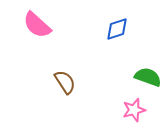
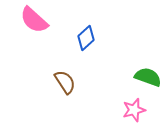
pink semicircle: moved 3 px left, 5 px up
blue diamond: moved 31 px left, 9 px down; rotated 25 degrees counterclockwise
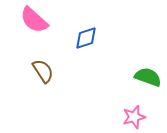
blue diamond: rotated 25 degrees clockwise
brown semicircle: moved 22 px left, 11 px up
pink star: moved 7 px down
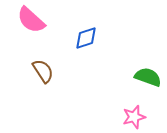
pink semicircle: moved 3 px left
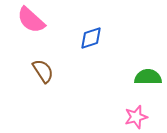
blue diamond: moved 5 px right
green semicircle: rotated 20 degrees counterclockwise
pink star: moved 2 px right
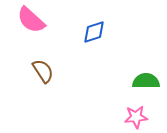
blue diamond: moved 3 px right, 6 px up
green semicircle: moved 2 px left, 4 px down
pink star: rotated 10 degrees clockwise
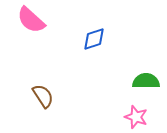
blue diamond: moved 7 px down
brown semicircle: moved 25 px down
pink star: rotated 25 degrees clockwise
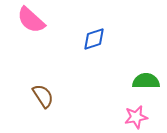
pink star: rotated 30 degrees counterclockwise
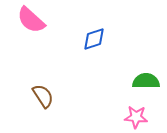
pink star: rotated 15 degrees clockwise
